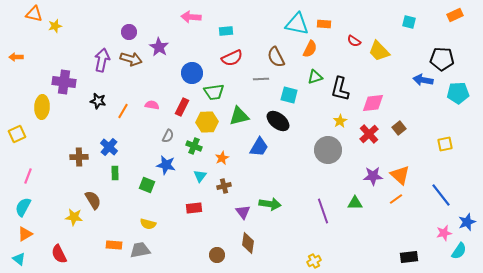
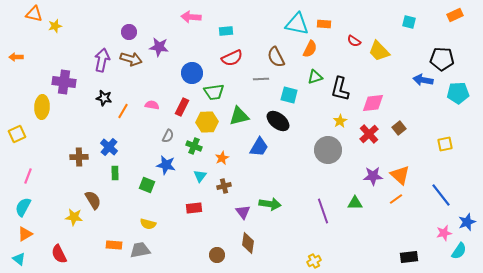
purple star at (159, 47): rotated 24 degrees counterclockwise
black star at (98, 101): moved 6 px right, 3 px up
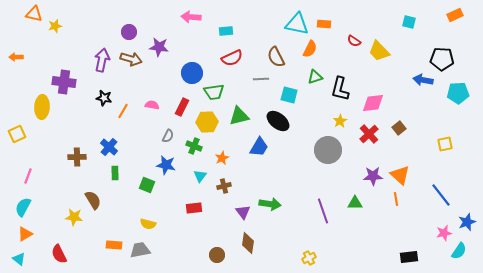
brown cross at (79, 157): moved 2 px left
orange line at (396, 199): rotated 64 degrees counterclockwise
yellow cross at (314, 261): moved 5 px left, 3 px up
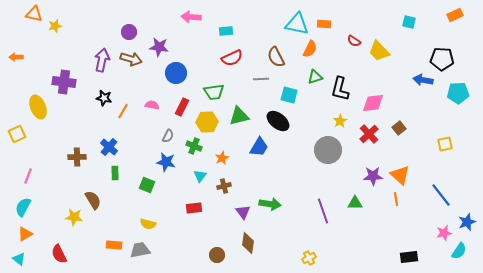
blue circle at (192, 73): moved 16 px left
yellow ellipse at (42, 107): moved 4 px left; rotated 25 degrees counterclockwise
blue star at (166, 165): moved 3 px up
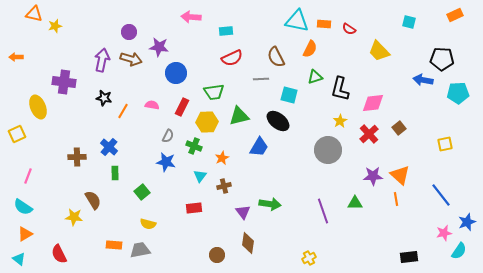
cyan triangle at (297, 24): moved 3 px up
red semicircle at (354, 41): moved 5 px left, 12 px up
green square at (147, 185): moved 5 px left, 7 px down; rotated 28 degrees clockwise
cyan semicircle at (23, 207): rotated 84 degrees counterclockwise
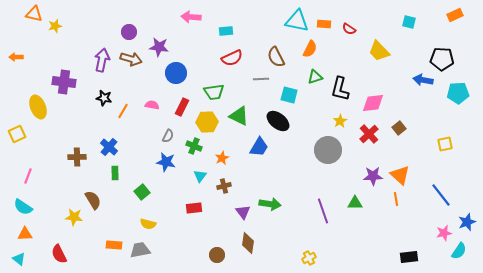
green triangle at (239, 116): rotated 40 degrees clockwise
orange triangle at (25, 234): rotated 28 degrees clockwise
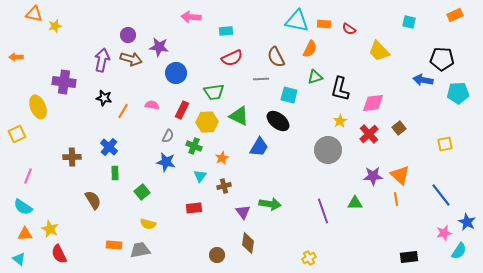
purple circle at (129, 32): moved 1 px left, 3 px down
red rectangle at (182, 107): moved 3 px down
brown cross at (77, 157): moved 5 px left
yellow star at (74, 217): moved 24 px left, 12 px down; rotated 18 degrees clockwise
blue star at (467, 222): rotated 24 degrees counterclockwise
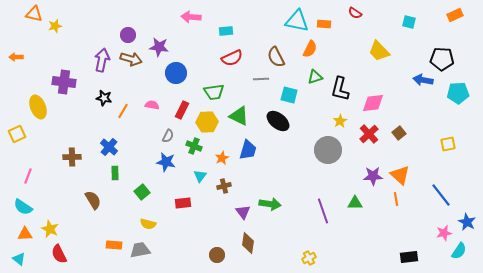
red semicircle at (349, 29): moved 6 px right, 16 px up
brown square at (399, 128): moved 5 px down
yellow square at (445, 144): moved 3 px right
blue trapezoid at (259, 147): moved 11 px left, 3 px down; rotated 15 degrees counterclockwise
red rectangle at (194, 208): moved 11 px left, 5 px up
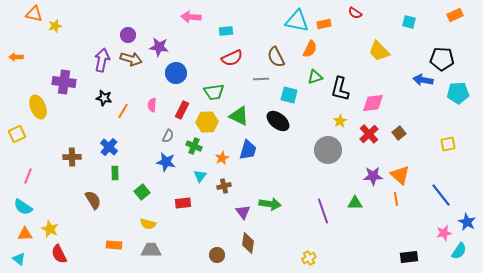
orange rectangle at (324, 24): rotated 16 degrees counterclockwise
pink semicircle at (152, 105): rotated 96 degrees counterclockwise
gray trapezoid at (140, 250): moved 11 px right; rotated 10 degrees clockwise
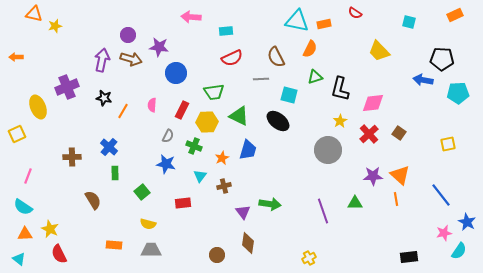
purple cross at (64, 82): moved 3 px right, 5 px down; rotated 30 degrees counterclockwise
brown square at (399, 133): rotated 16 degrees counterclockwise
blue star at (166, 162): moved 2 px down
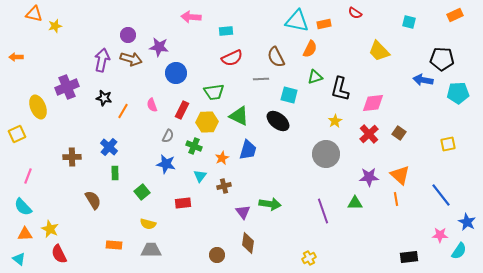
pink semicircle at (152, 105): rotated 24 degrees counterclockwise
yellow star at (340, 121): moved 5 px left
gray circle at (328, 150): moved 2 px left, 4 px down
purple star at (373, 176): moved 4 px left, 1 px down
cyan semicircle at (23, 207): rotated 12 degrees clockwise
pink star at (444, 233): moved 4 px left, 2 px down; rotated 14 degrees clockwise
